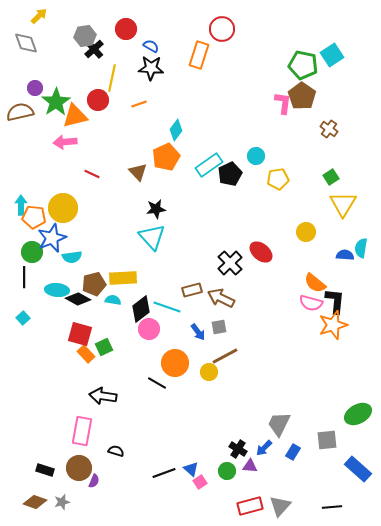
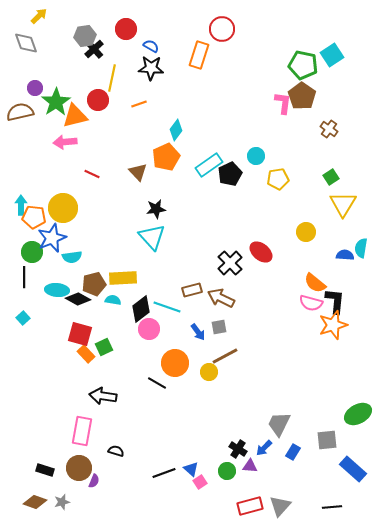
blue rectangle at (358, 469): moved 5 px left
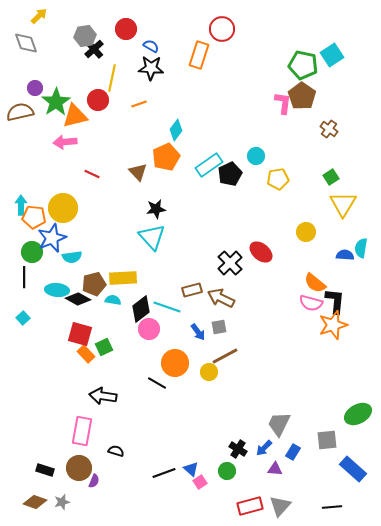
purple triangle at (250, 466): moved 25 px right, 3 px down
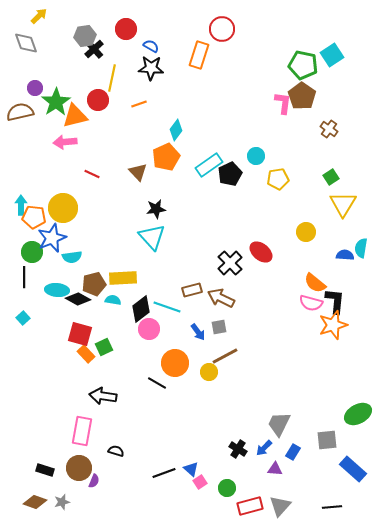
green circle at (227, 471): moved 17 px down
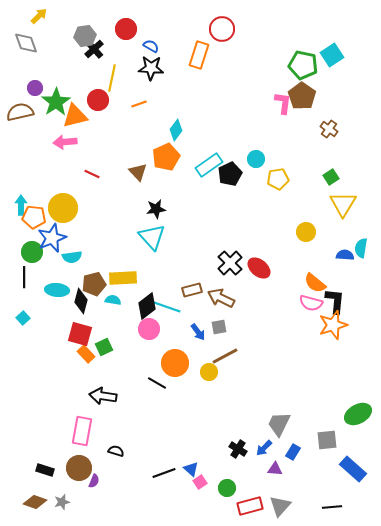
cyan circle at (256, 156): moved 3 px down
red ellipse at (261, 252): moved 2 px left, 16 px down
black diamond at (78, 299): moved 3 px right, 2 px down; rotated 75 degrees clockwise
black diamond at (141, 309): moved 6 px right, 3 px up
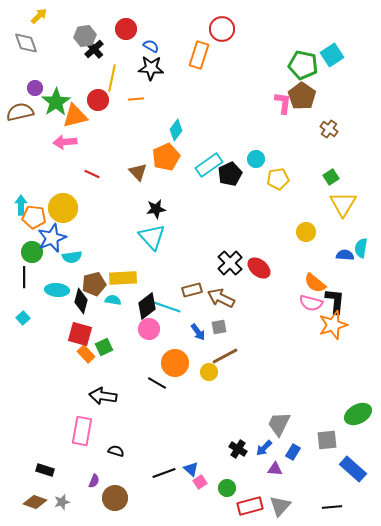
orange line at (139, 104): moved 3 px left, 5 px up; rotated 14 degrees clockwise
brown circle at (79, 468): moved 36 px right, 30 px down
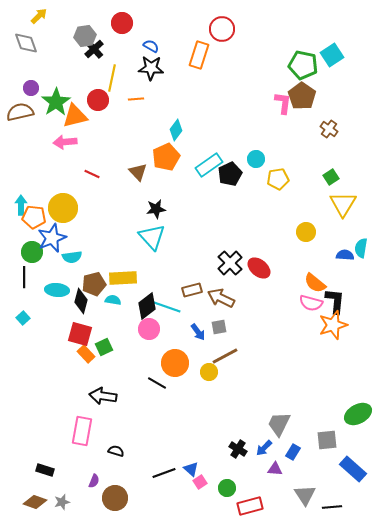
red circle at (126, 29): moved 4 px left, 6 px up
purple circle at (35, 88): moved 4 px left
gray triangle at (280, 506): moved 25 px right, 11 px up; rotated 15 degrees counterclockwise
